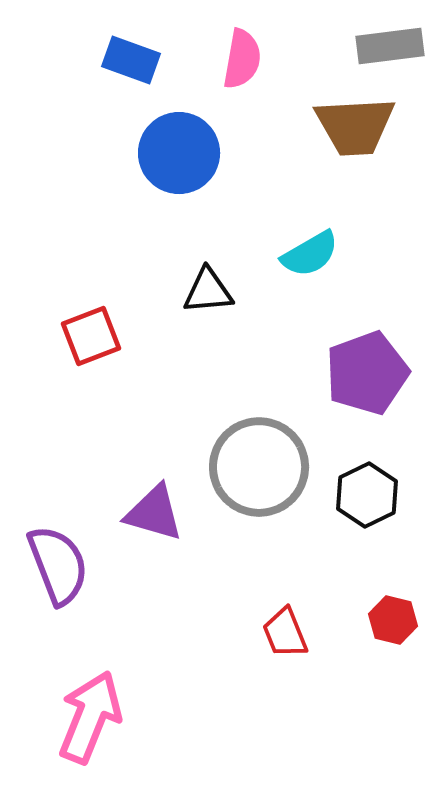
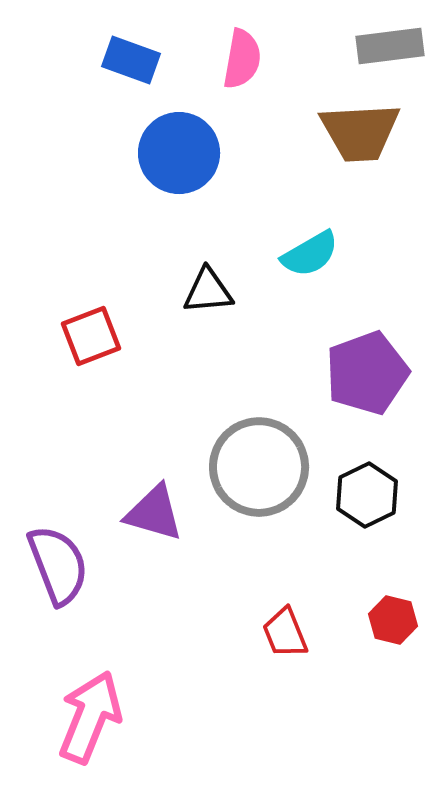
brown trapezoid: moved 5 px right, 6 px down
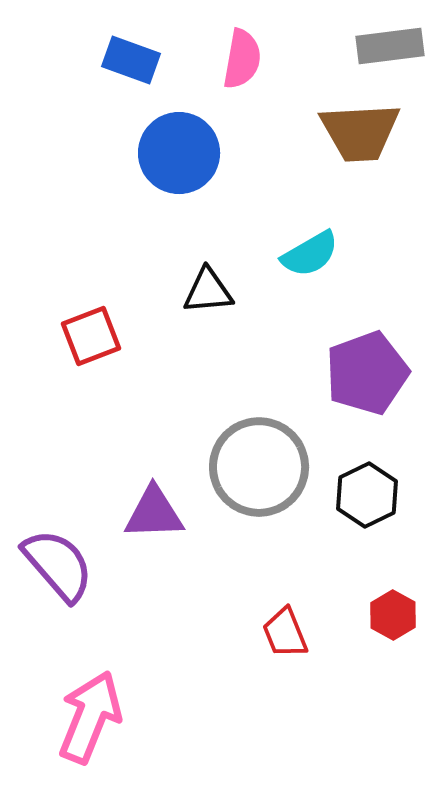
purple triangle: rotated 18 degrees counterclockwise
purple semicircle: rotated 20 degrees counterclockwise
red hexagon: moved 5 px up; rotated 15 degrees clockwise
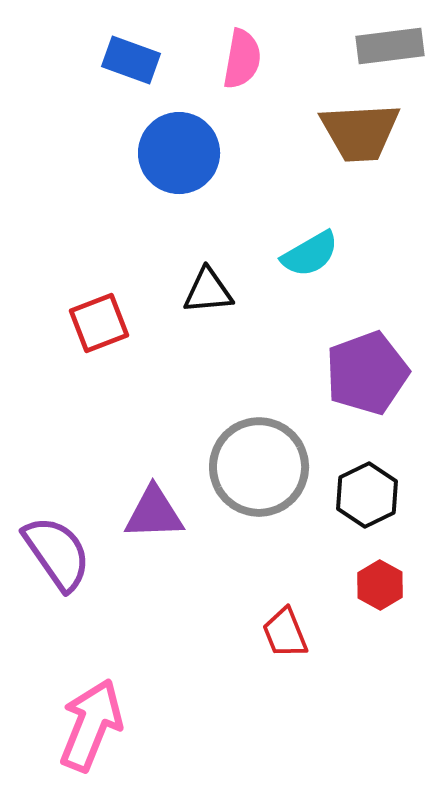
red square: moved 8 px right, 13 px up
purple semicircle: moved 1 px left, 12 px up; rotated 6 degrees clockwise
red hexagon: moved 13 px left, 30 px up
pink arrow: moved 1 px right, 8 px down
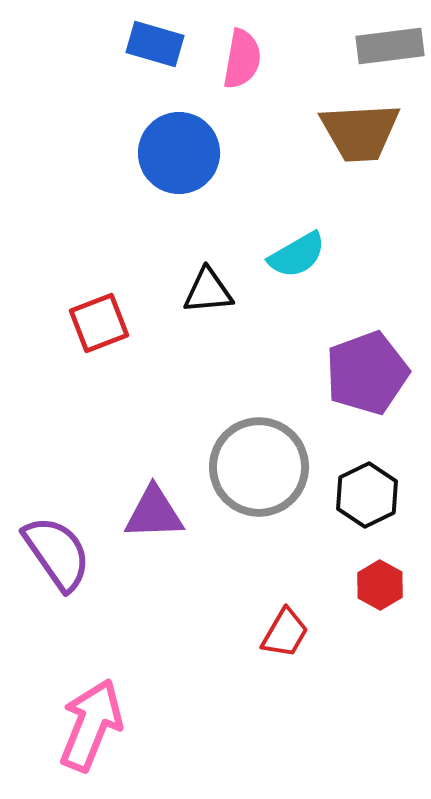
blue rectangle: moved 24 px right, 16 px up; rotated 4 degrees counterclockwise
cyan semicircle: moved 13 px left, 1 px down
red trapezoid: rotated 128 degrees counterclockwise
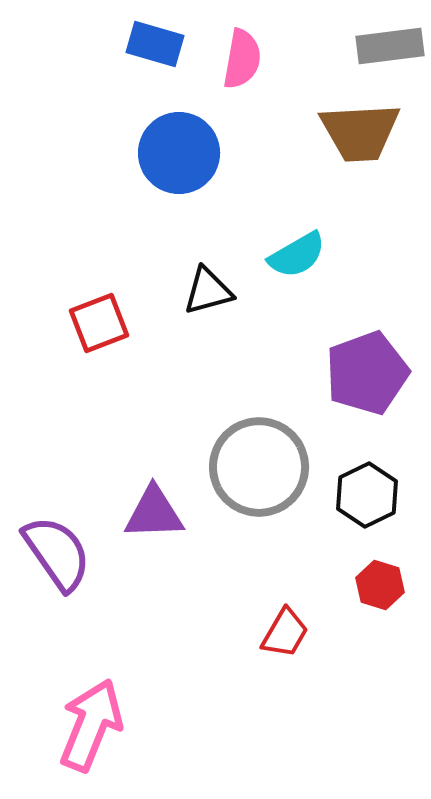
black triangle: rotated 10 degrees counterclockwise
red hexagon: rotated 12 degrees counterclockwise
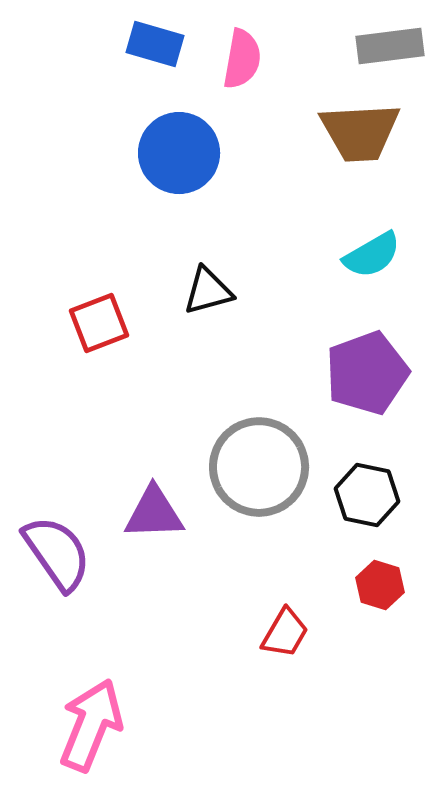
cyan semicircle: moved 75 px right
black hexagon: rotated 22 degrees counterclockwise
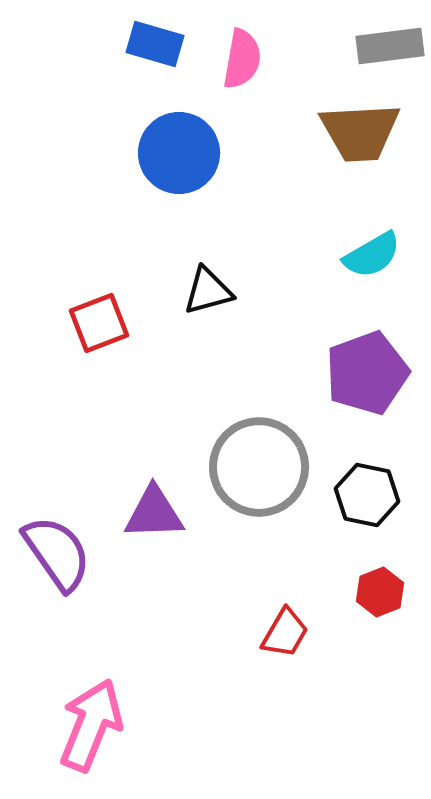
red hexagon: moved 7 px down; rotated 21 degrees clockwise
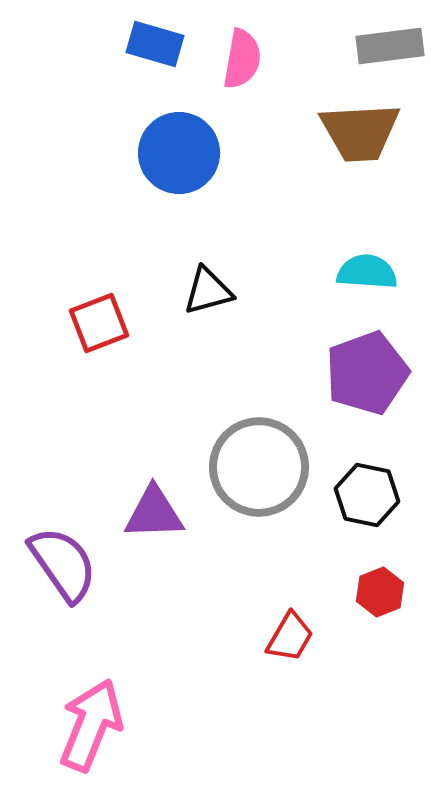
cyan semicircle: moved 5 px left, 17 px down; rotated 146 degrees counterclockwise
purple semicircle: moved 6 px right, 11 px down
red trapezoid: moved 5 px right, 4 px down
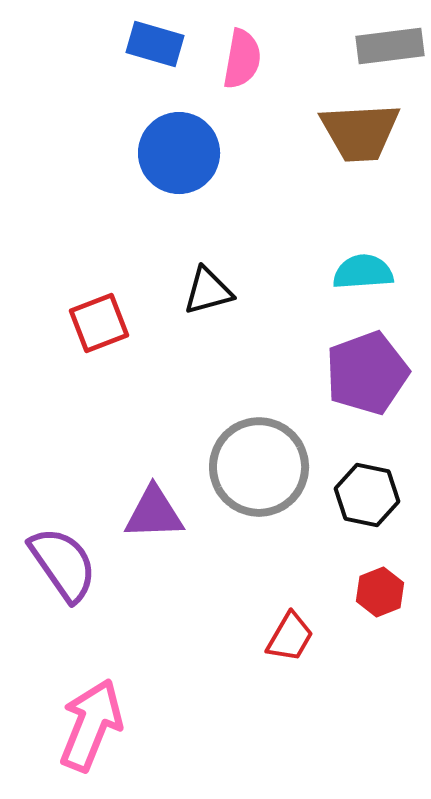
cyan semicircle: moved 4 px left; rotated 8 degrees counterclockwise
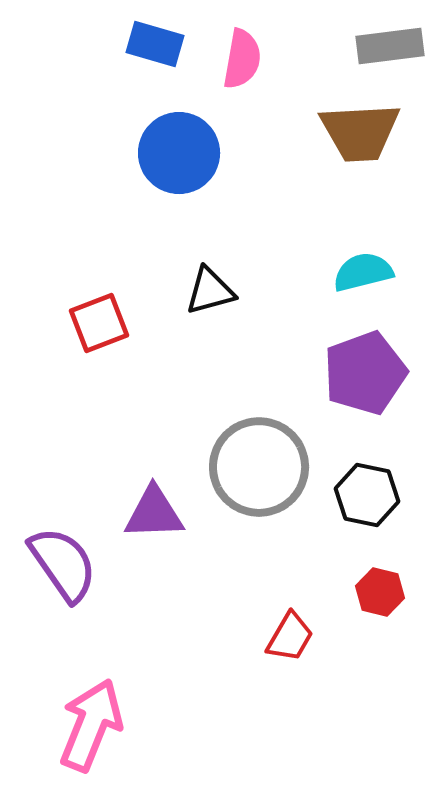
cyan semicircle: rotated 10 degrees counterclockwise
black triangle: moved 2 px right
purple pentagon: moved 2 px left
red hexagon: rotated 24 degrees counterclockwise
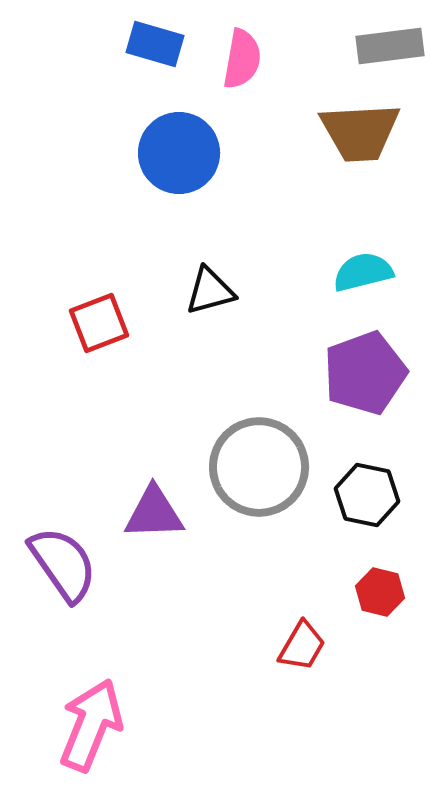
red trapezoid: moved 12 px right, 9 px down
